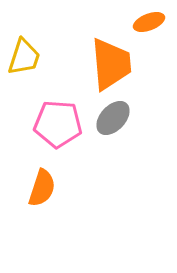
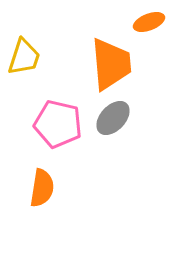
pink pentagon: rotated 9 degrees clockwise
orange semicircle: rotated 9 degrees counterclockwise
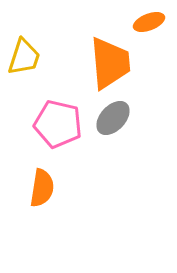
orange trapezoid: moved 1 px left, 1 px up
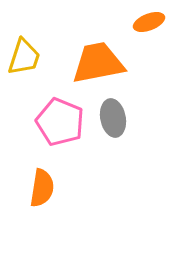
orange trapezoid: moved 12 px left; rotated 96 degrees counterclockwise
gray ellipse: rotated 54 degrees counterclockwise
pink pentagon: moved 2 px right, 2 px up; rotated 9 degrees clockwise
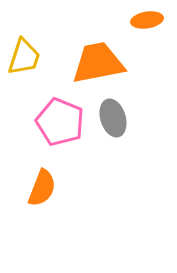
orange ellipse: moved 2 px left, 2 px up; rotated 12 degrees clockwise
gray ellipse: rotated 6 degrees counterclockwise
orange semicircle: rotated 12 degrees clockwise
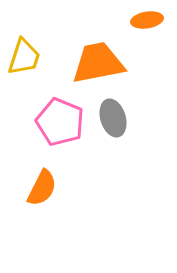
orange semicircle: rotated 6 degrees clockwise
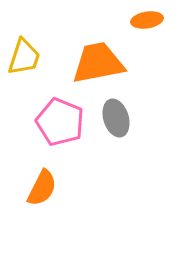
gray ellipse: moved 3 px right
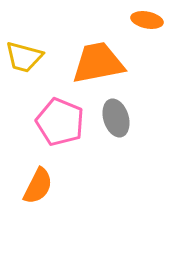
orange ellipse: rotated 20 degrees clockwise
yellow trapezoid: rotated 87 degrees clockwise
orange semicircle: moved 4 px left, 2 px up
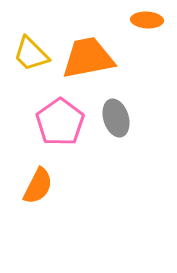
orange ellipse: rotated 8 degrees counterclockwise
yellow trapezoid: moved 7 px right, 3 px up; rotated 30 degrees clockwise
orange trapezoid: moved 10 px left, 5 px up
pink pentagon: rotated 15 degrees clockwise
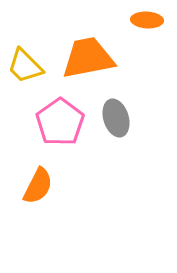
yellow trapezoid: moved 6 px left, 12 px down
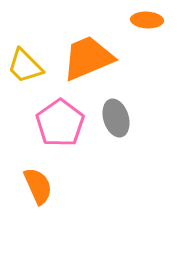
orange trapezoid: rotated 12 degrees counterclockwise
pink pentagon: moved 1 px down
orange semicircle: rotated 51 degrees counterclockwise
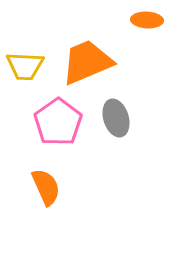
orange trapezoid: moved 1 px left, 4 px down
yellow trapezoid: rotated 42 degrees counterclockwise
pink pentagon: moved 2 px left, 1 px up
orange semicircle: moved 8 px right, 1 px down
